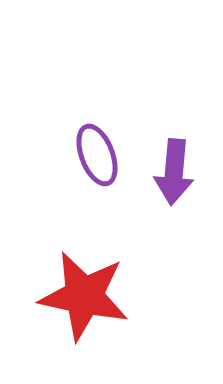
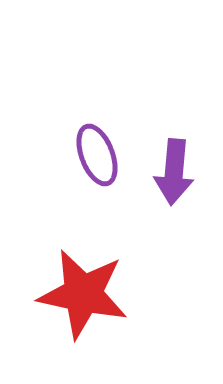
red star: moved 1 px left, 2 px up
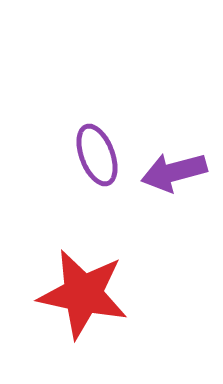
purple arrow: rotated 70 degrees clockwise
